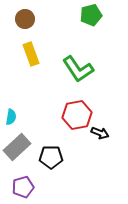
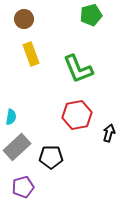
brown circle: moved 1 px left
green L-shape: rotated 12 degrees clockwise
black arrow: moved 9 px right; rotated 96 degrees counterclockwise
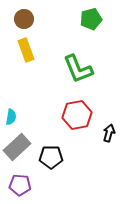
green pentagon: moved 4 px down
yellow rectangle: moved 5 px left, 4 px up
purple pentagon: moved 3 px left, 2 px up; rotated 20 degrees clockwise
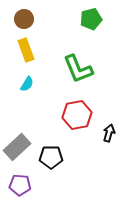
cyan semicircle: moved 16 px right, 33 px up; rotated 21 degrees clockwise
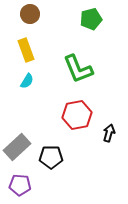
brown circle: moved 6 px right, 5 px up
cyan semicircle: moved 3 px up
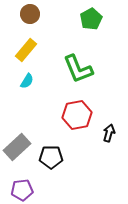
green pentagon: rotated 15 degrees counterclockwise
yellow rectangle: rotated 60 degrees clockwise
purple pentagon: moved 2 px right, 5 px down; rotated 10 degrees counterclockwise
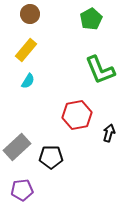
green L-shape: moved 22 px right, 1 px down
cyan semicircle: moved 1 px right
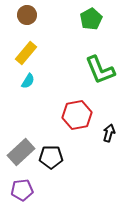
brown circle: moved 3 px left, 1 px down
yellow rectangle: moved 3 px down
gray rectangle: moved 4 px right, 5 px down
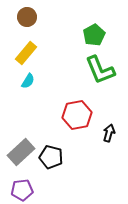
brown circle: moved 2 px down
green pentagon: moved 3 px right, 16 px down
black pentagon: rotated 15 degrees clockwise
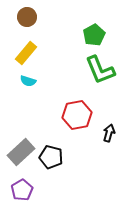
cyan semicircle: rotated 77 degrees clockwise
purple pentagon: rotated 25 degrees counterclockwise
